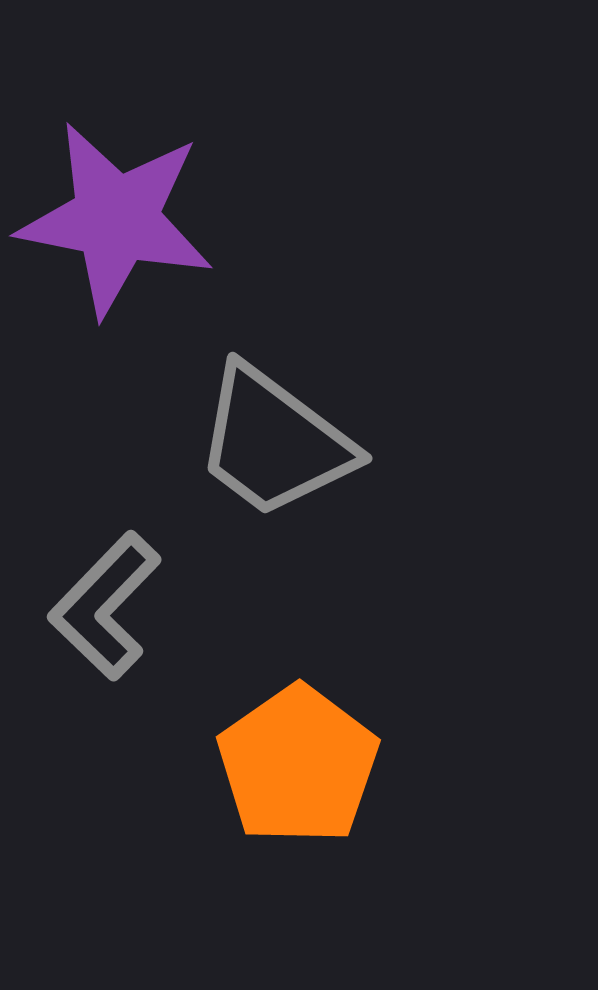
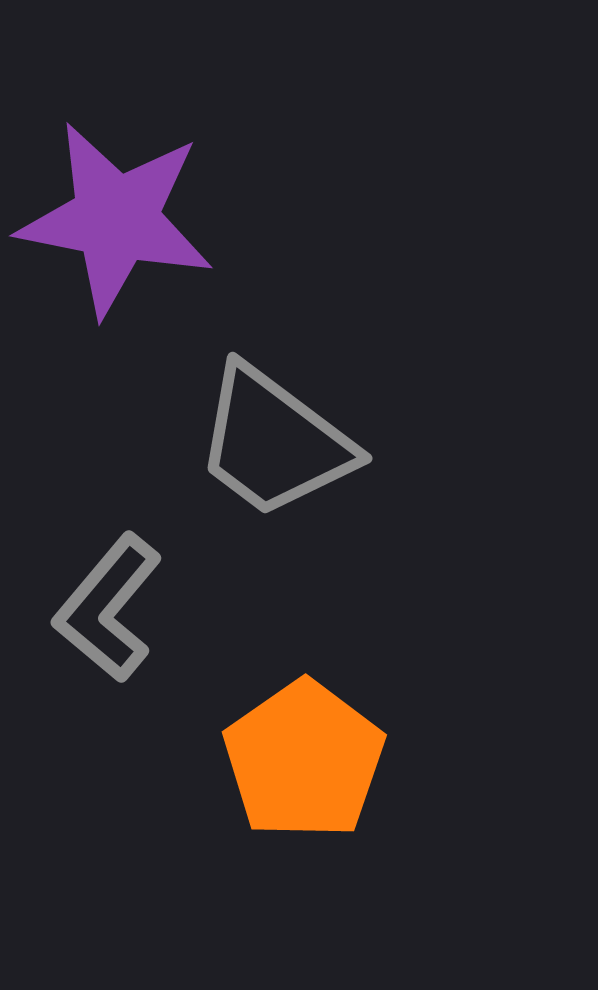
gray L-shape: moved 3 px right, 2 px down; rotated 4 degrees counterclockwise
orange pentagon: moved 6 px right, 5 px up
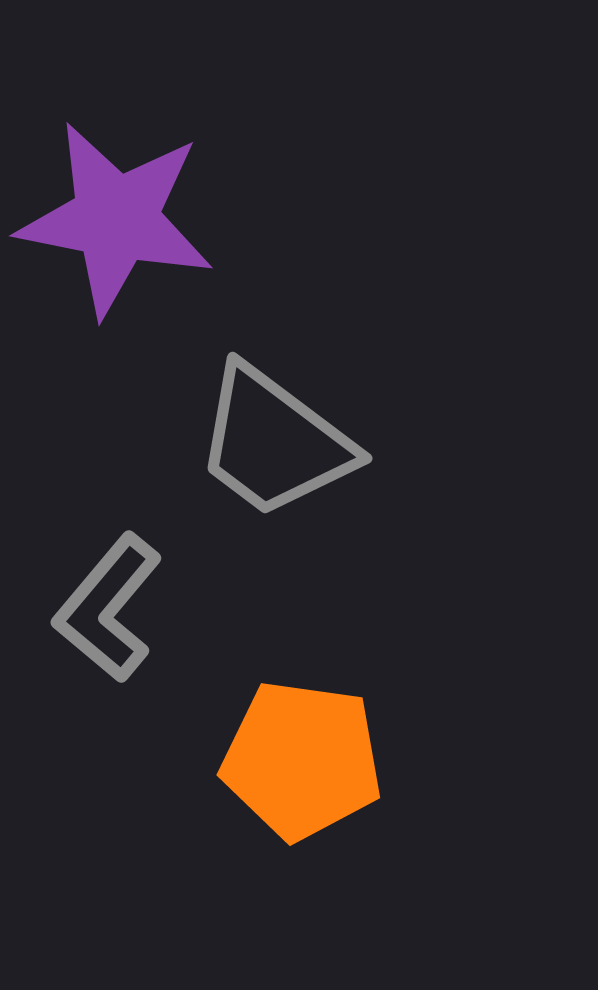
orange pentagon: moved 2 px left; rotated 29 degrees counterclockwise
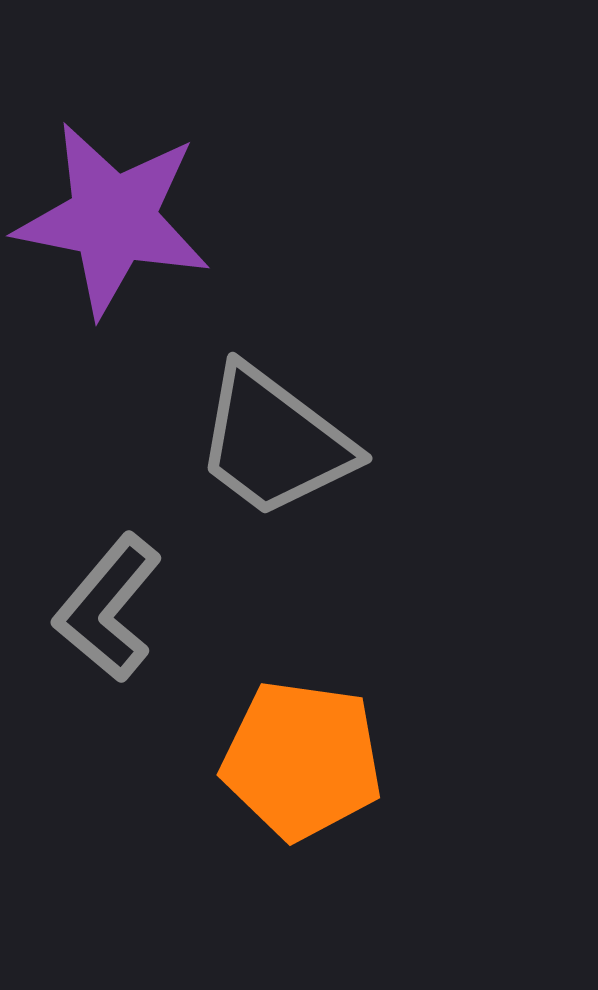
purple star: moved 3 px left
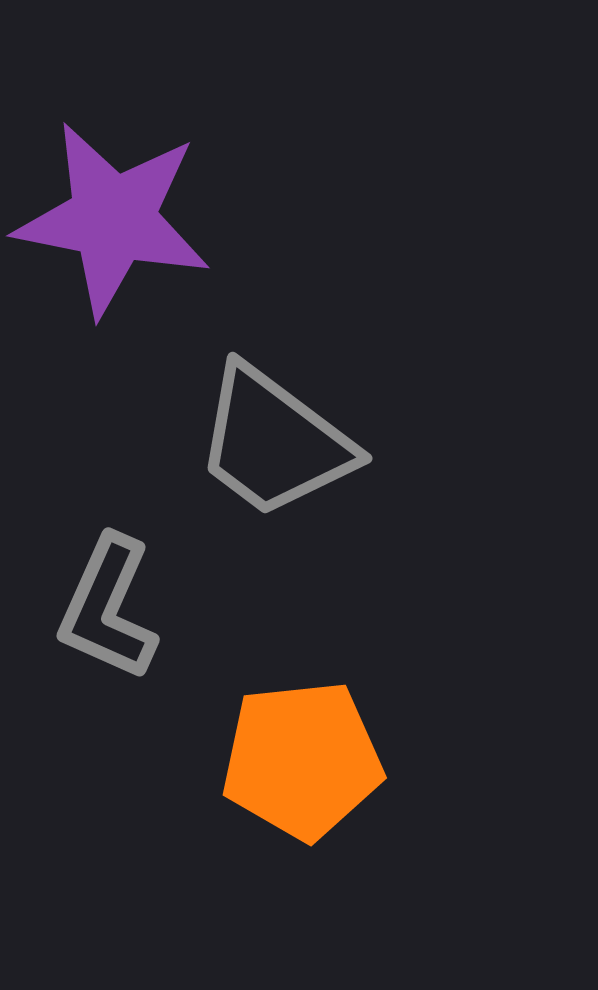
gray L-shape: rotated 16 degrees counterclockwise
orange pentagon: rotated 14 degrees counterclockwise
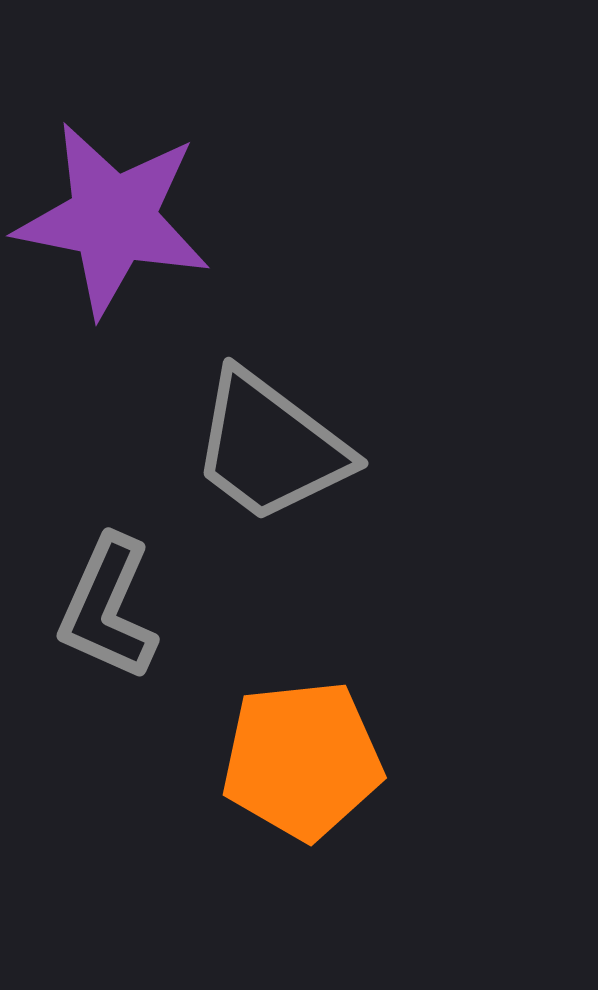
gray trapezoid: moved 4 px left, 5 px down
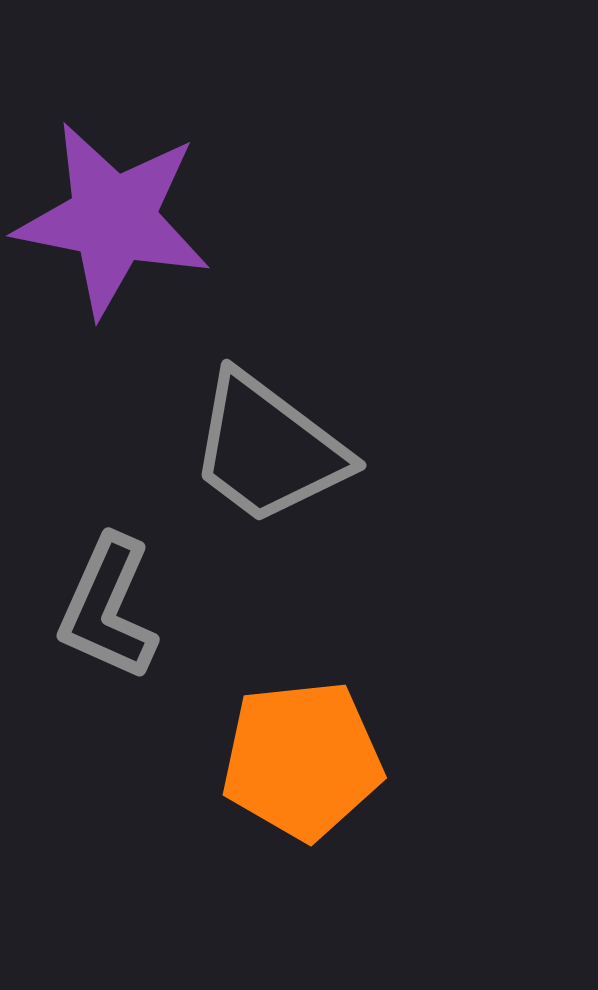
gray trapezoid: moved 2 px left, 2 px down
